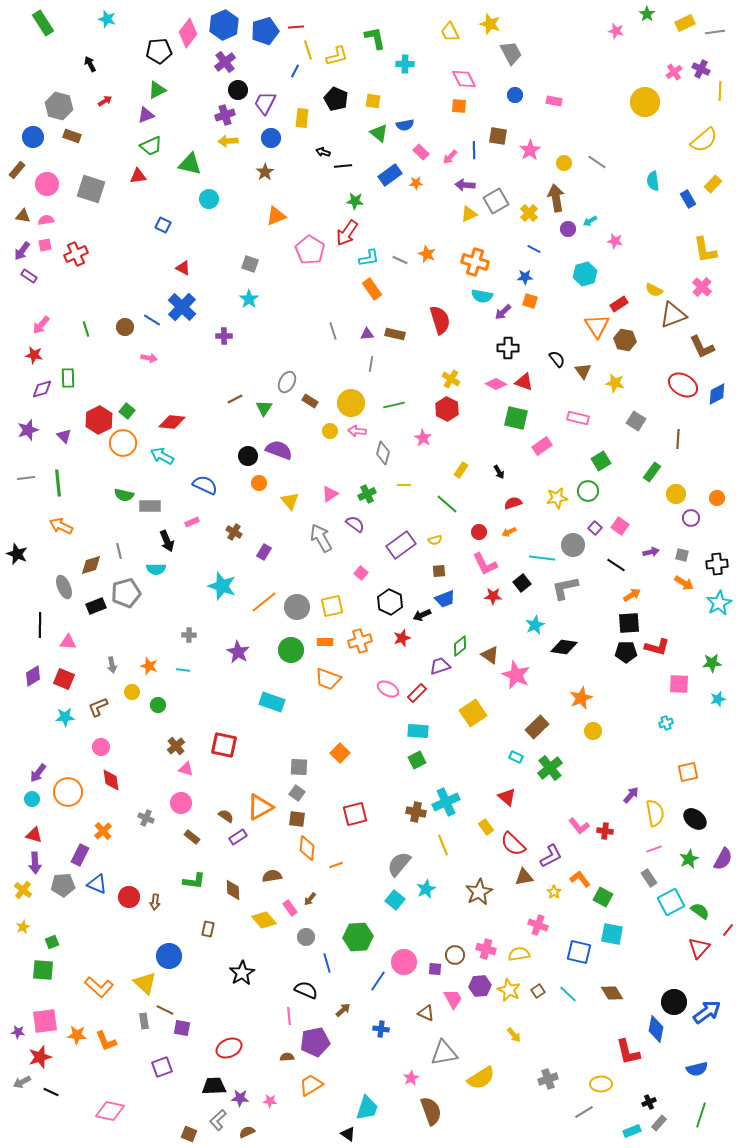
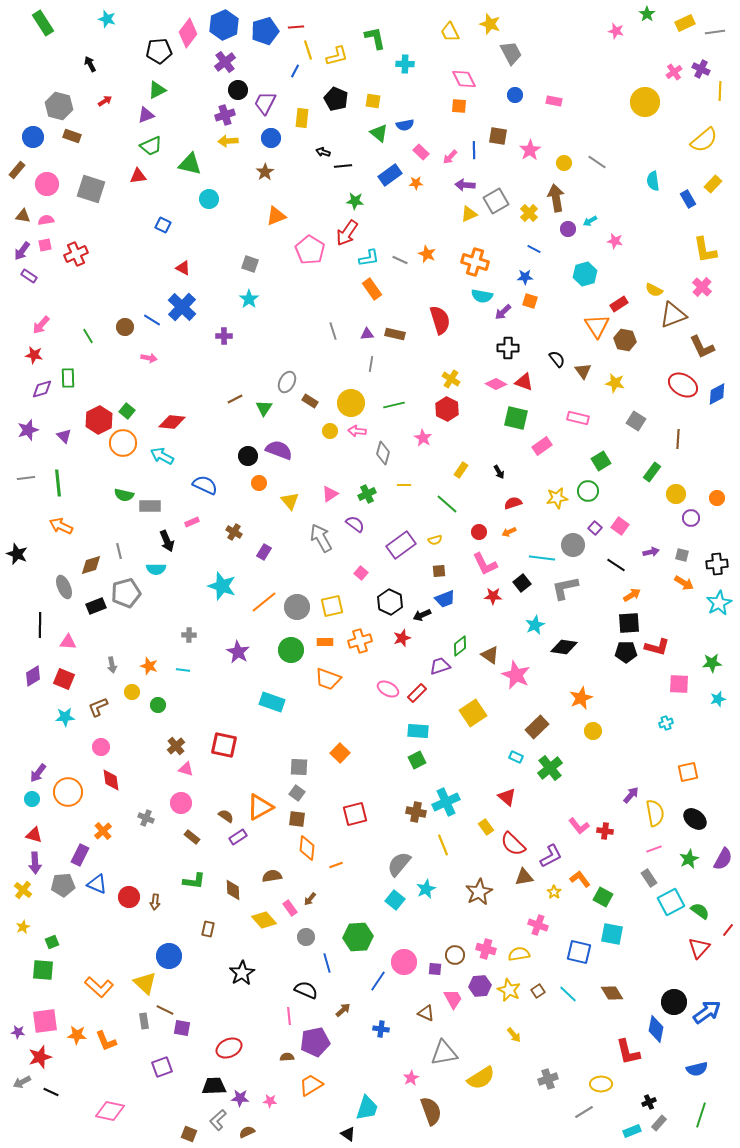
green line at (86, 329): moved 2 px right, 7 px down; rotated 14 degrees counterclockwise
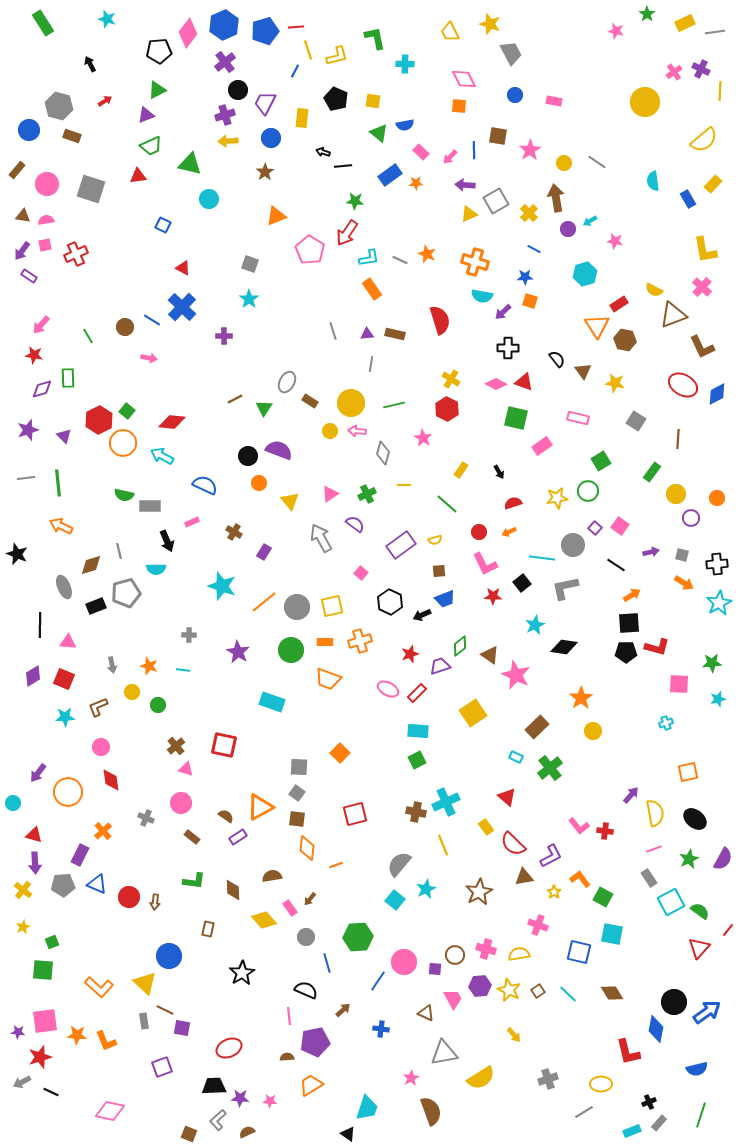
blue circle at (33, 137): moved 4 px left, 7 px up
red star at (402, 638): moved 8 px right, 16 px down
orange star at (581, 698): rotated 10 degrees counterclockwise
cyan circle at (32, 799): moved 19 px left, 4 px down
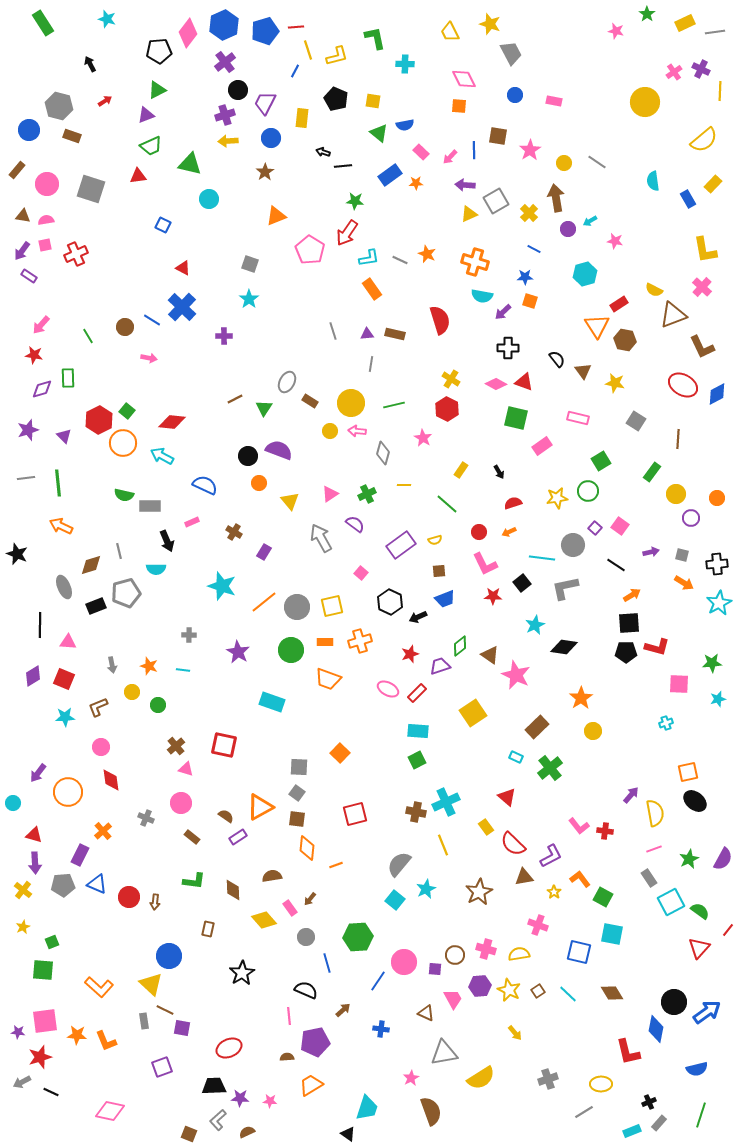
black arrow at (422, 615): moved 4 px left, 2 px down
black ellipse at (695, 819): moved 18 px up
yellow triangle at (145, 983): moved 6 px right, 1 px down
yellow arrow at (514, 1035): moved 1 px right, 2 px up
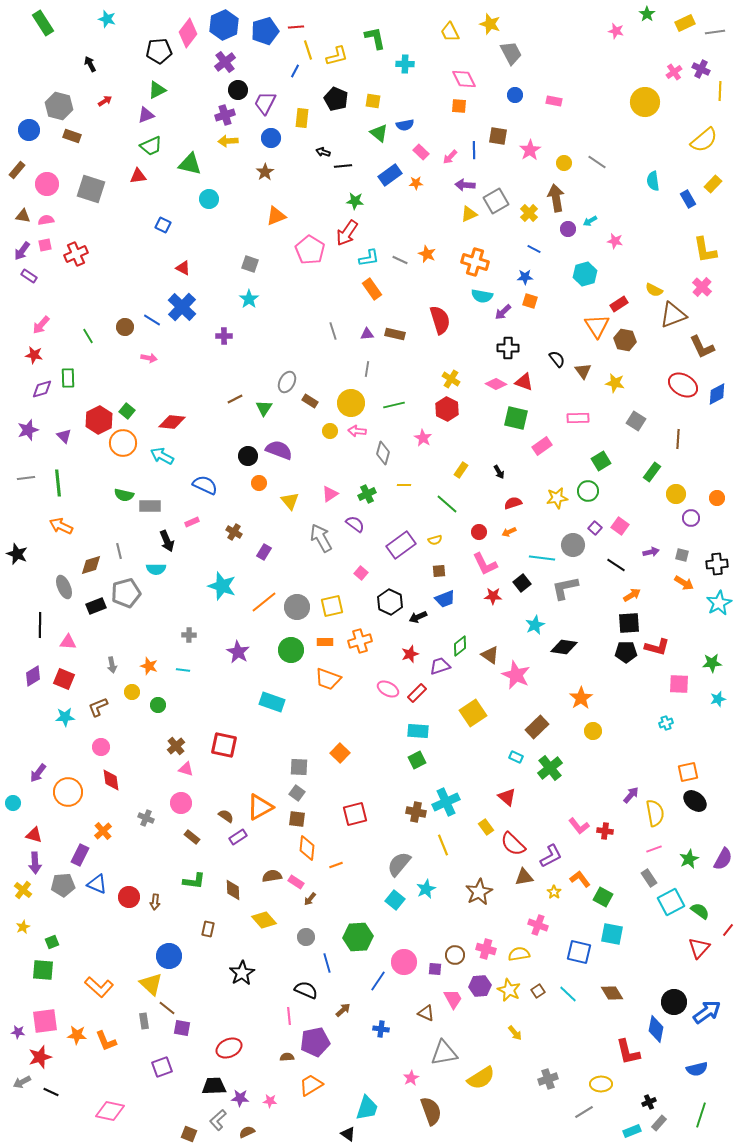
gray line at (371, 364): moved 4 px left, 5 px down
pink rectangle at (578, 418): rotated 15 degrees counterclockwise
pink rectangle at (290, 908): moved 6 px right, 26 px up; rotated 21 degrees counterclockwise
brown line at (165, 1010): moved 2 px right, 2 px up; rotated 12 degrees clockwise
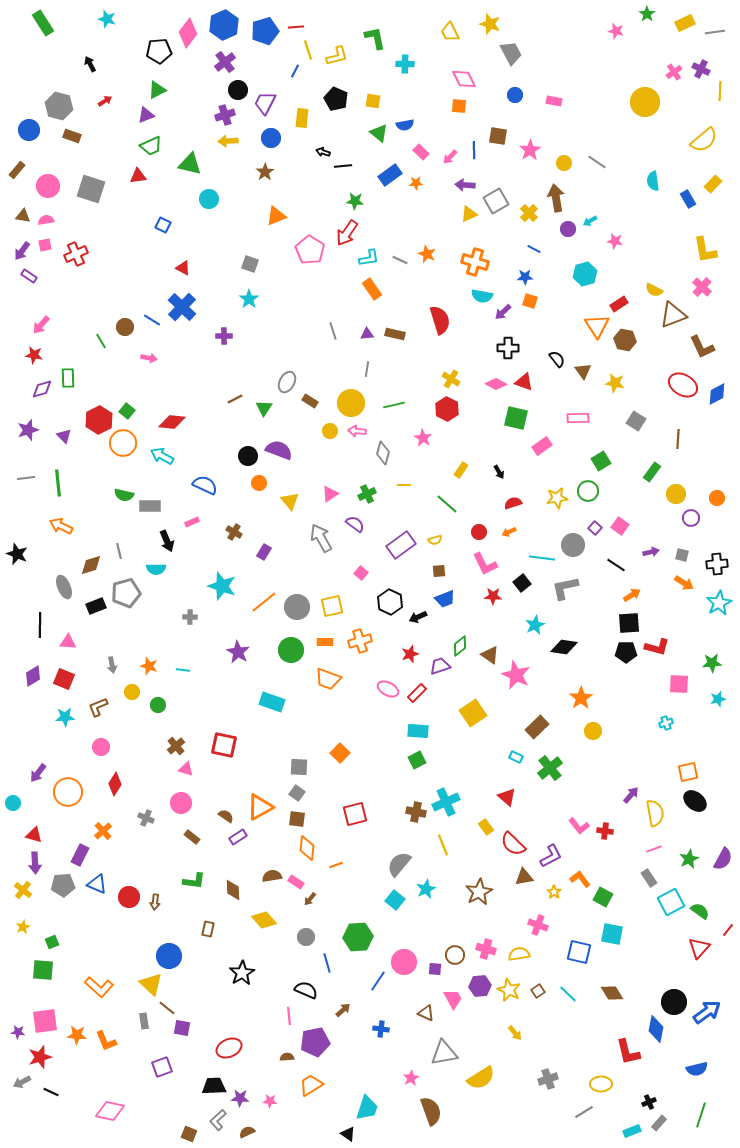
pink circle at (47, 184): moved 1 px right, 2 px down
green line at (88, 336): moved 13 px right, 5 px down
gray cross at (189, 635): moved 1 px right, 18 px up
red diamond at (111, 780): moved 4 px right, 4 px down; rotated 40 degrees clockwise
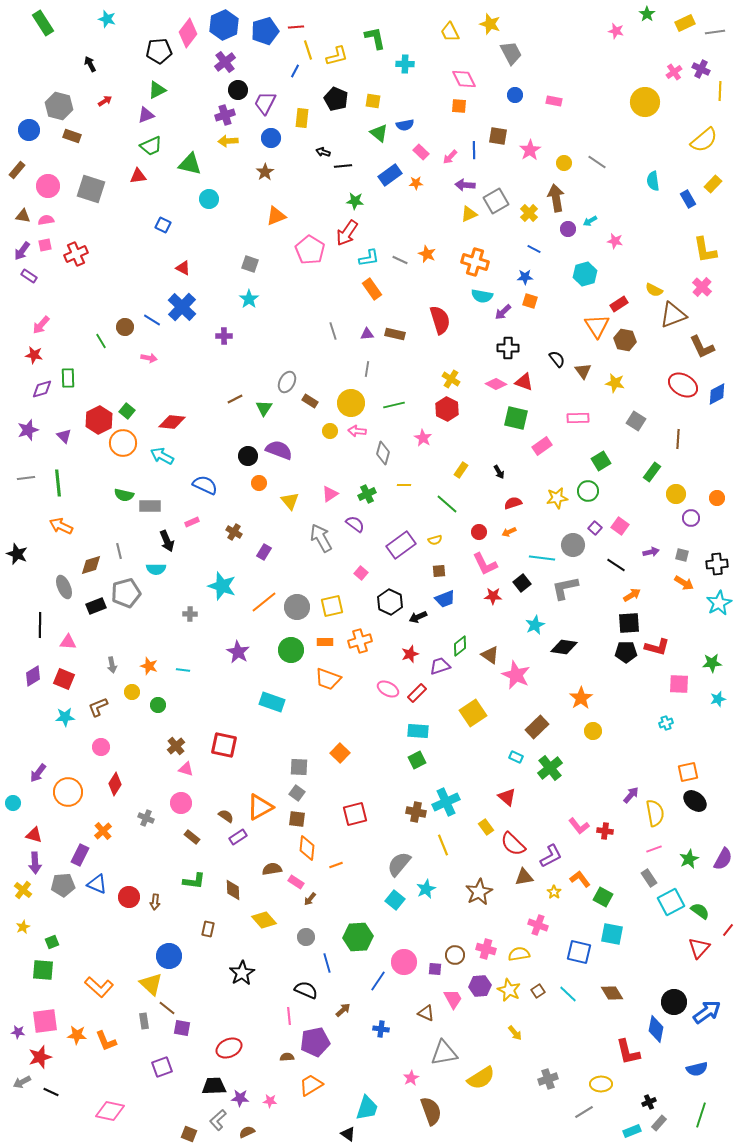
gray cross at (190, 617): moved 3 px up
brown semicircle at (272, 876): moved 7 px up
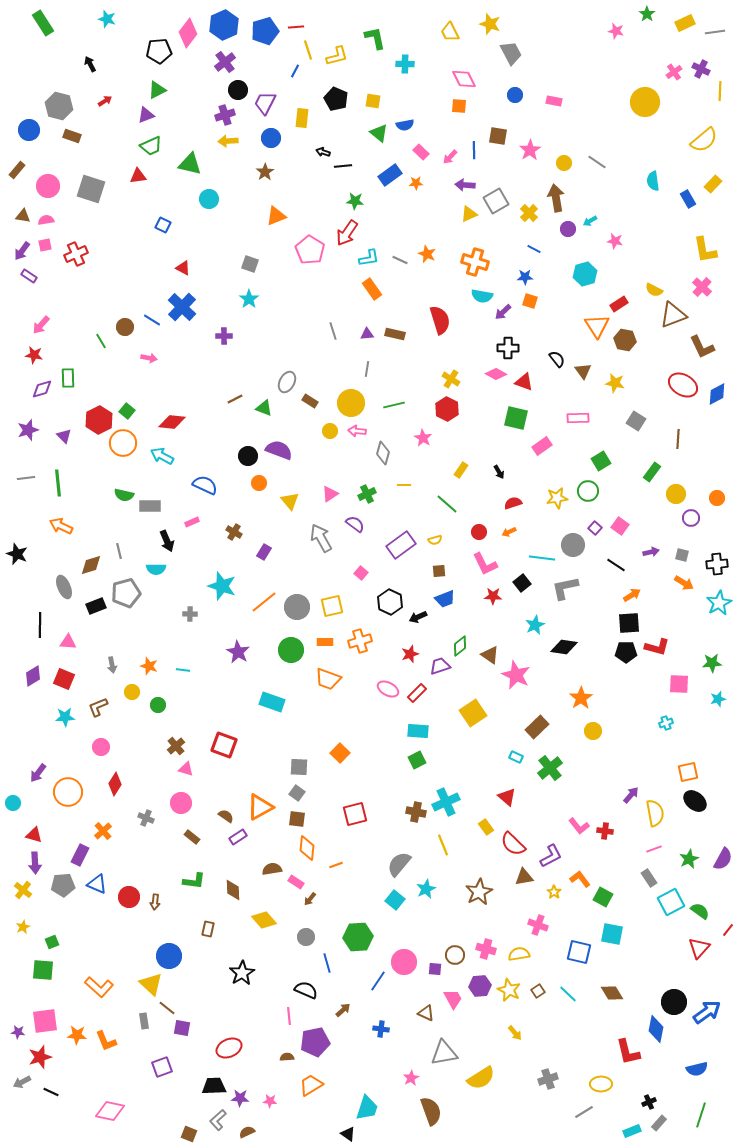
pink diamond at (496, 384): moved 10 px up
green triangle at (264, 408): rotated 42 degrees counterclockwise
red square at (224, 745): rotated 8 degrees clockwise
